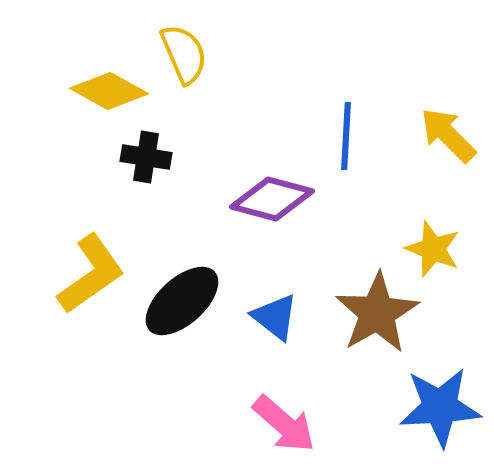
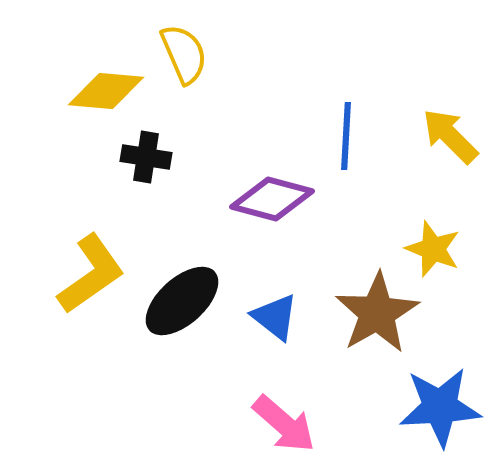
yellow diamond: moved 3 px left; rotated 24 degrees counterclockwise
yellow arrow: moved 2 px right, 1 px down
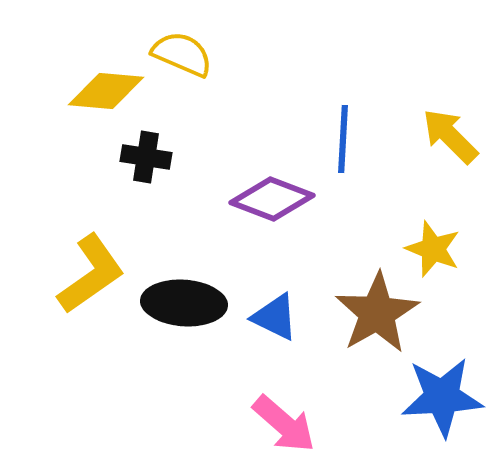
yellow semicircle: moved 2 px left; rotated 44 degrees counterclockwise
blue line: moved 3 px left, 3 px down
purple diamond: rotated 6 degrees clockwise
black ellipse: moved 2 px right, 2 px down; rotated 46 degrees clockwise
blue triangle: rotated 12 degrees counterclockwise
blue star: moved 2 px right, 10 px up
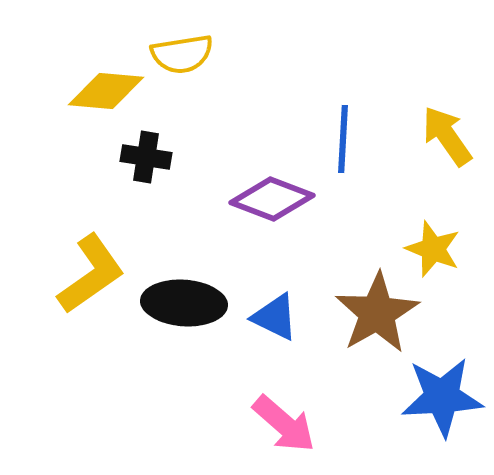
yellow semicircle: rotated 148 degrees clockwise
yellow arrow: moved 3 px left; rotated 10 degrees clockwise
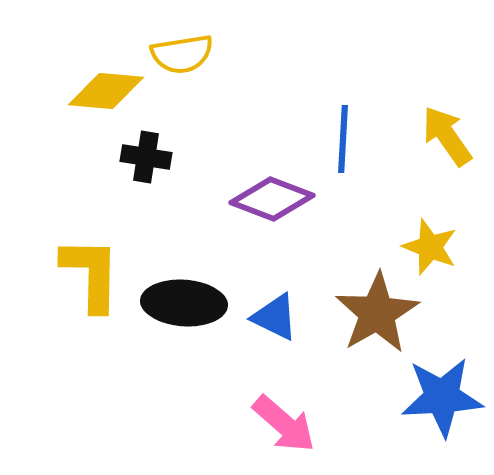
yellow star: moved 3 px left, 2 px up
yellow L-shape: rotated 54 degrees counterclockwise
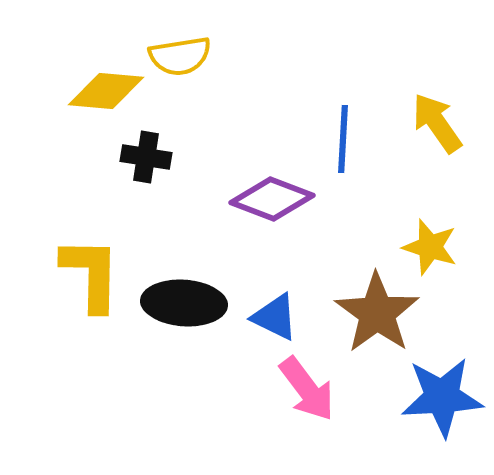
yellow semicircle: moved 2 px left, 2 px down
yellow arrow: moved 10 px left, 13 px up
yellow star: rotated 4 degrees counterclockwise
brown star: rotated 6 degrees counterclockwise
pink arrow: moved 23 px right, 35 px up; rotated 12 degrees clockwise
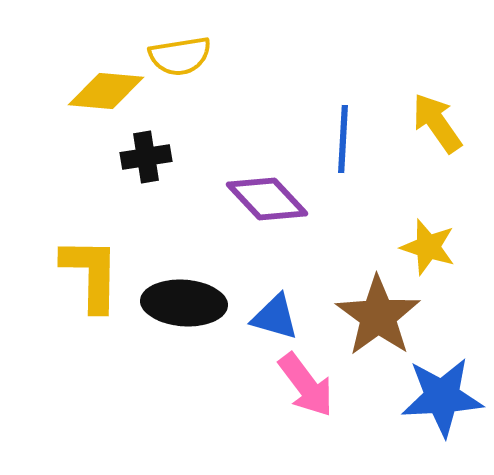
black cross: rotated 18 degrees counterclockwise
purple diamond: moved 5 px left; rotated 26 degrees clockwise
yellow star: moved 2 px left
brown star: moved 1 px right, 3 px down
blue triangle: rotated 10 degrees counterclockwise
pink arrow: moved 1 px left, 4 px up
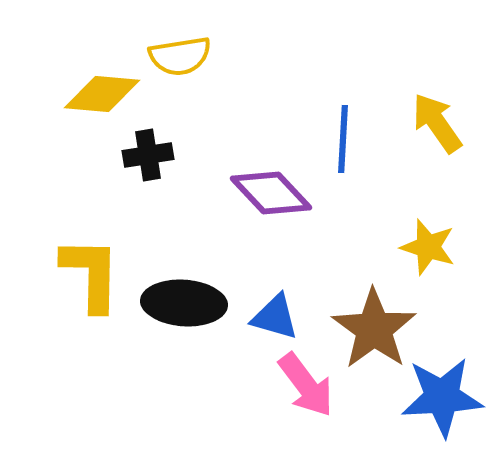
yellow diamond: moved 4 px left, 3 px down
black cross: moved 2 px right, 2 px up
purple diamond: moved 4 px right, 6 px up
brown star: moved 4 px left, 13 px down
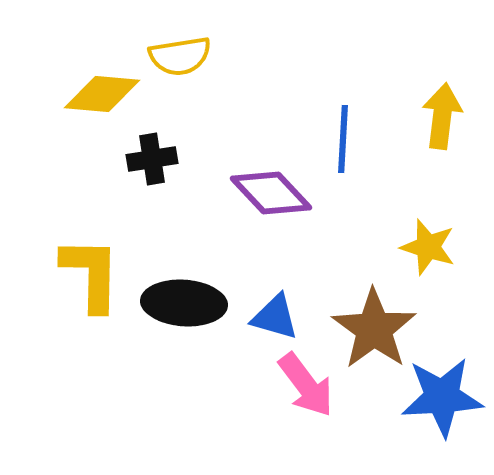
yellow arrow: moved 5 px right, 7 px up; rotated 42 degrees clockwise
black cross: moved 4 px right, 4 px down
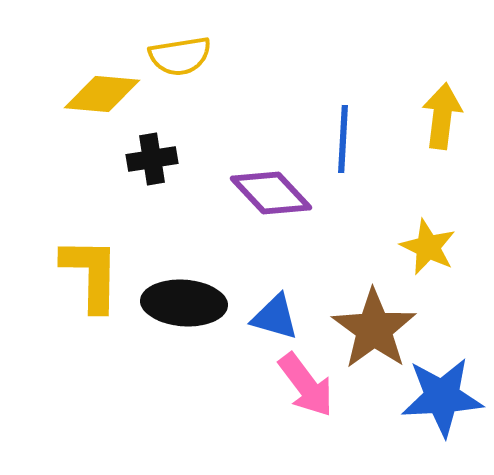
yellow star: rotated 8 degrees clockwise
